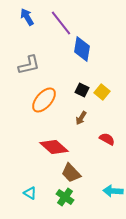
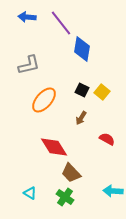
blue arrow: rotated 54 degrees counterclockwise
red diamond: rotated 16 degrees clockwise
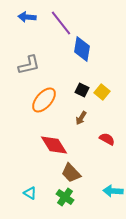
red diamond: moved 2 px up
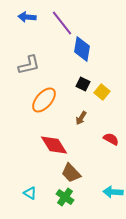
purple line: moved 1 px right
black square: moved 1 px right, 6 px up
red semicircle: moved 4 px right
cyan arrow: moved 1 px down
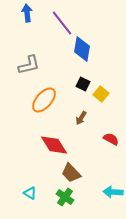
blue arrow: moved 4 px up; rotated 78 degrees clockwise
yellow square: moved 1 px left, 2 px down
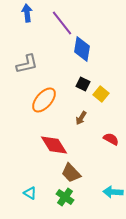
gray L-shape: moved 2 px left, 1 px up
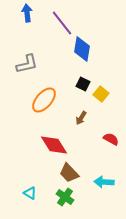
brown trapezoid: moved 2 px left
cyan arrow: moved 9 px left, 10 px up
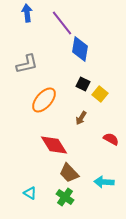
blue diamond: moved 2 px left
yellow square: moved 1 px left
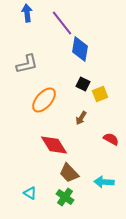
yellow square: rotated 28 degrees clockwise
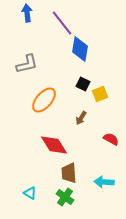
brown trapezoid: rotated 40 degrees clockwise
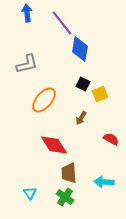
cyan triangle: rotated 24 degrees clockwise
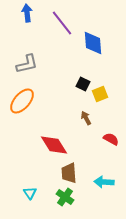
blue diamond: moved 13 px right, 6 px up; rotated 15 degrees counterclockwise
orange ellipse: moved 22 px left, 1 px down
brown arrow: moved 5 px right; rotated 120 degrees clockwise
